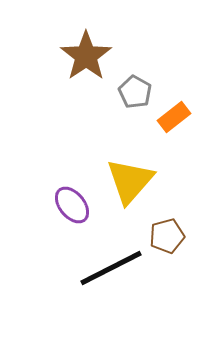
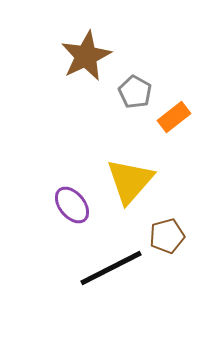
brown star: rotated 9 degrees clockwise
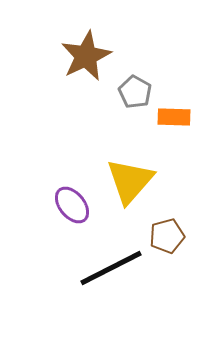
orange rectangle: rotated 40 degrees clockwise
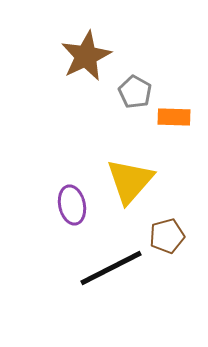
purple ellipse: rotated 27 degrees clockwise
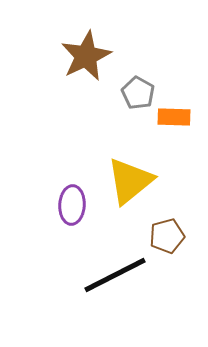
gray pentagon: moved 3 px right, 1 px down
yellow triangle: rotated 10 degrees clockwise
purple ellipse: rotated 15 degrees clockwise
black line: moved 4 px right, 7 px down
